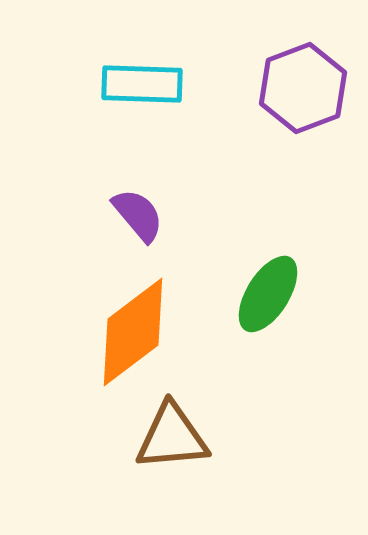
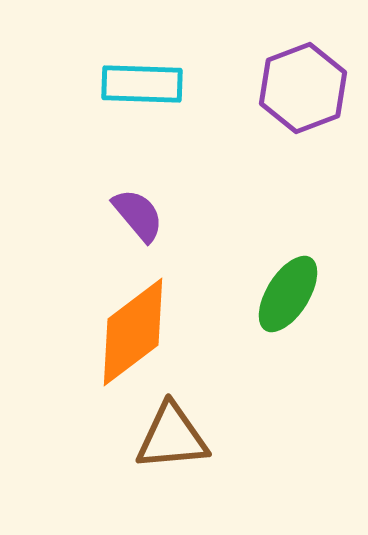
green ellipse: moved 20 px right
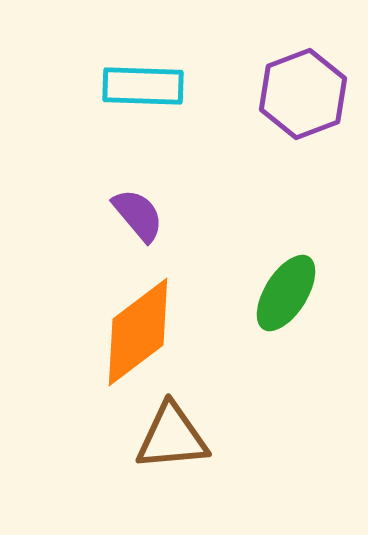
cyan rectangle: moved 1 px right, 2 px down
purple hexagon: moved 6 px down
green ellipse: moved 2 px left, 1 px up
orange diamond: moved 5 px right
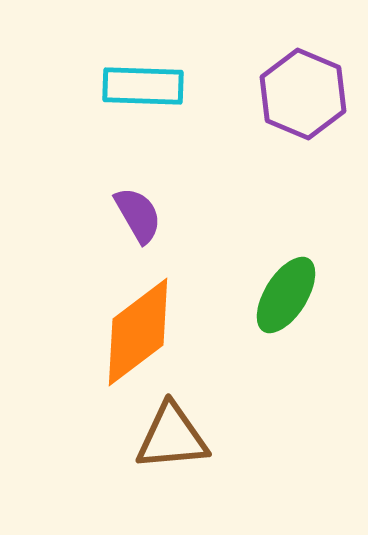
purple hexagon: rotated 16 degrees counterclockwise
purple semicircle: rotated 10 degrees clockwise
green ellipse: moved 2 px down
